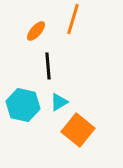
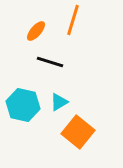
orange line: moved 1 px down
black line: moved 2 px right, 4 px up; rotated 68 degrees counterclockwise
orange square: moved 2 px down
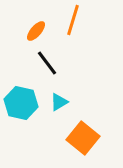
black line: moved 3 px left, 1 px down; rotated 36 degrees clockwise
cyan hexagon: moved 2 px left, 2 px up
orange square: moved 5 px right, 6 px down
